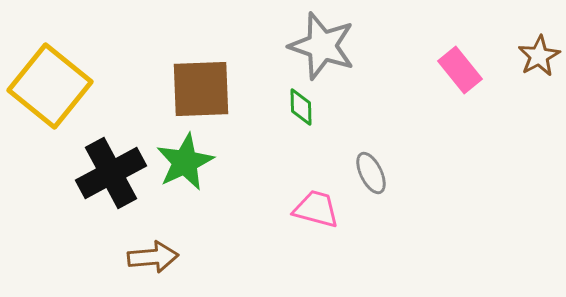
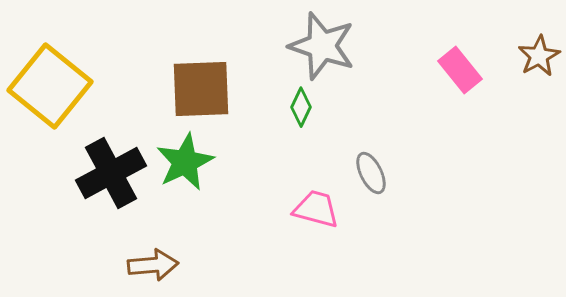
green diamond: rotated 27 degrees clockwise
brown arrow: moved 8 px down
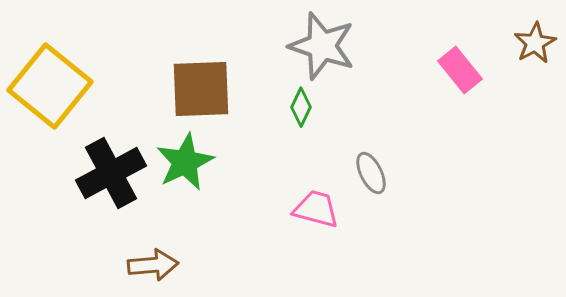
brown star: moved 4 px left, 13 px up
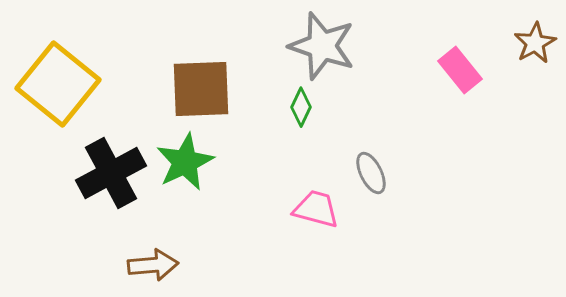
yellow square: moved 8 px right, 2 px up
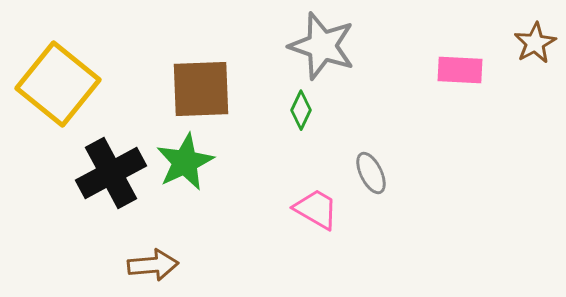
pink rectangle: rotated 48 degrees counterclockwise
green diamond: moved 3 px down
pink trapezoid: rotated 15 degrees clockwise
